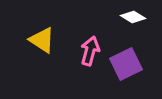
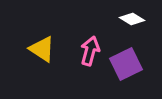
white diamond: moved 1 px left, 2 px down
yellow triangle: moved 9 px down
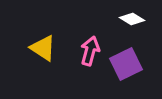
yellow triangle: moved 1 px right, 1 px up
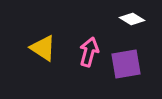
pink arrow: moved 1 px left, 1 px down
purple square: rotated 16 degrees clockwise
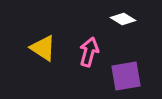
white diamond: moved 9 px left
purple square: moved 12 px down
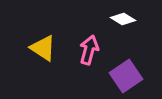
pink arrow: moved 2 px up
purple square: rotated 24 degrees counterclockwise
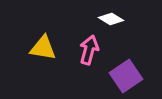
white diamond: moved 12 px left
yellow triangle: rotated 24 degrees counterclockwise
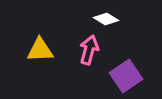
white diamond: moved 5 px left
yellow triangle: moved 3 px left, 2 px down; rotated 12 degrees counterclockwise
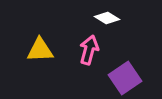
white diamond: moved 1 px right, 1 px up
purple square: moved 1 px left, 2 px down
